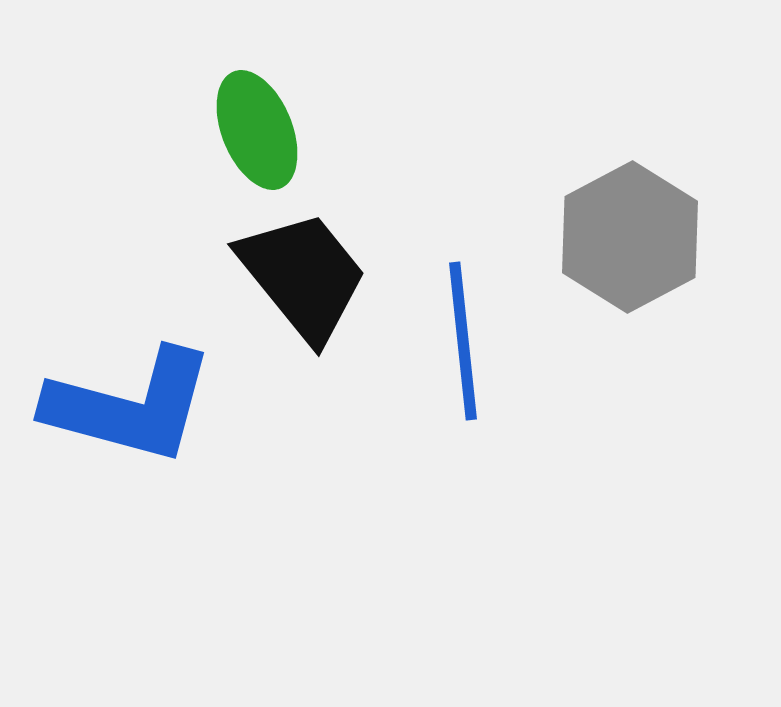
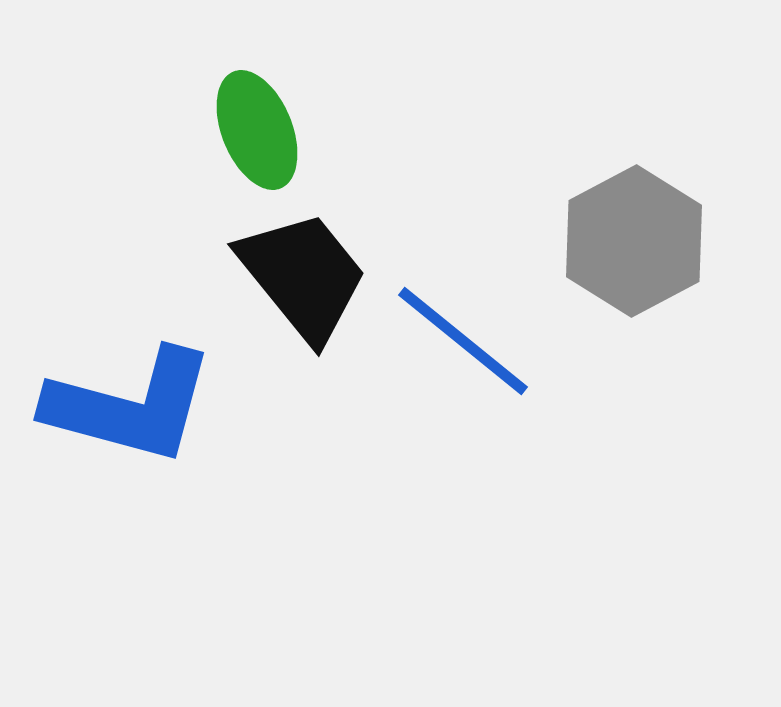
gray hexagon: moved 4 px right, 4 px down
blue line: rotated 45 degrees counterclockwise
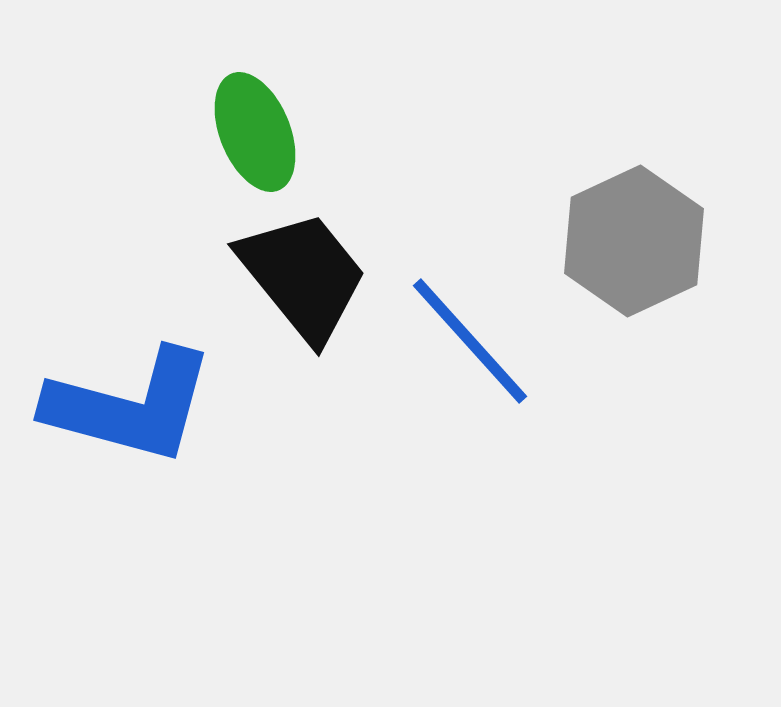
green ellipse: moved 2 px left, 2 px down
gray hexagon: rotated 3 degrees clockwise
blue line: moved 7 px right; rotated 9 degrees clockwise
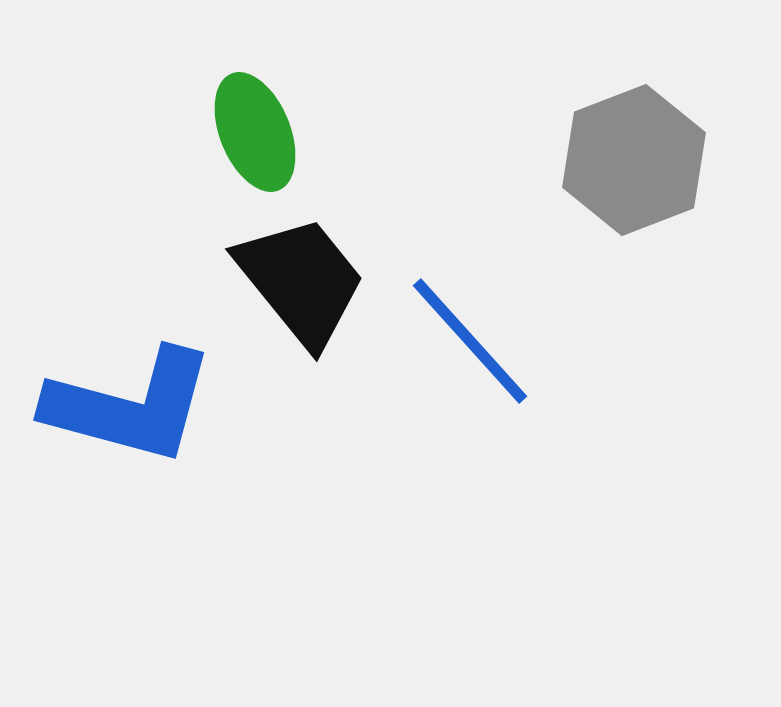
gray hexagon: moved 81 px up; rotated 4 degrees clockwise
black trapezoid: moved 2 px left, 5 px down
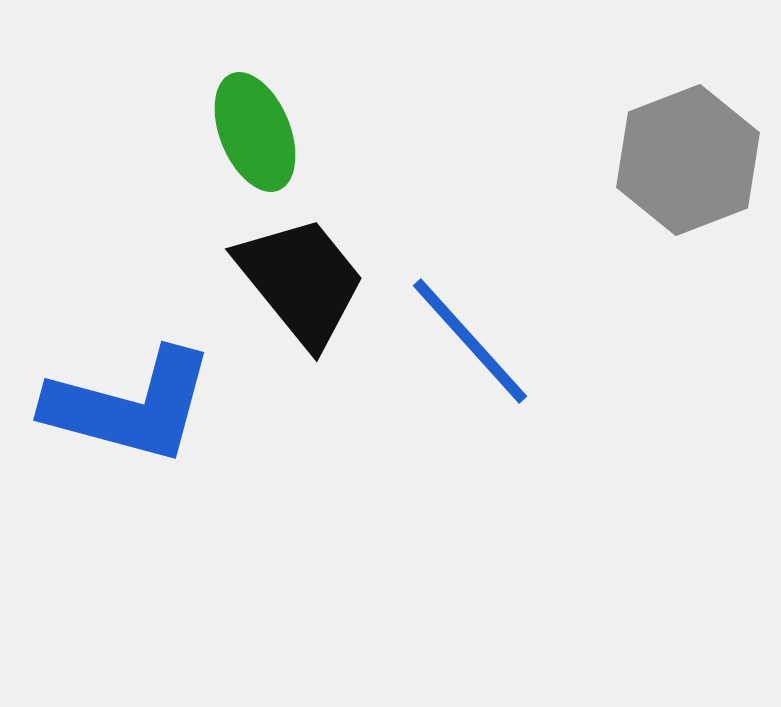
gray hexagon: moved 54 px right
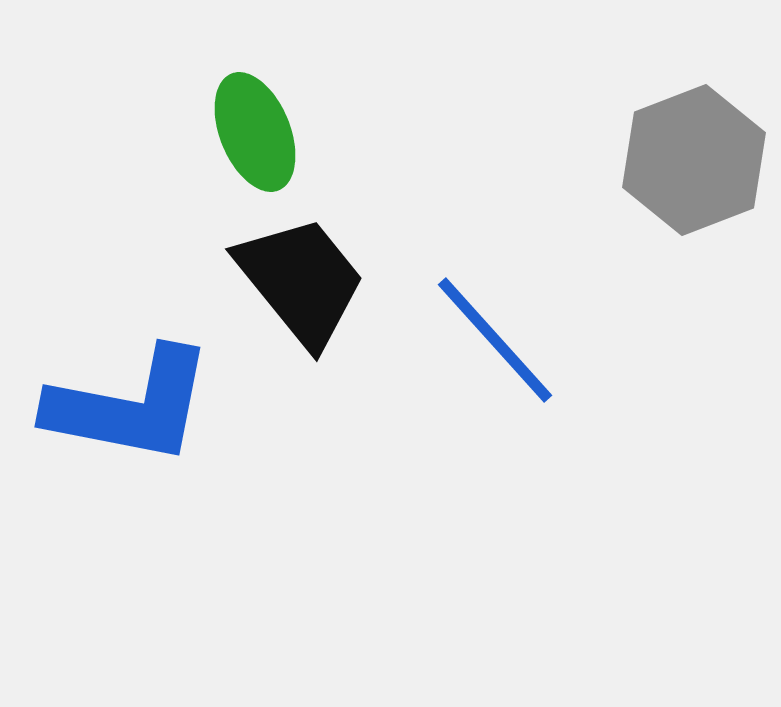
gray hexagon: moved 6 px right
blue line: moved 25 px right, 1 px up
blue L-shape: rotated 4 degrees counterclockwise
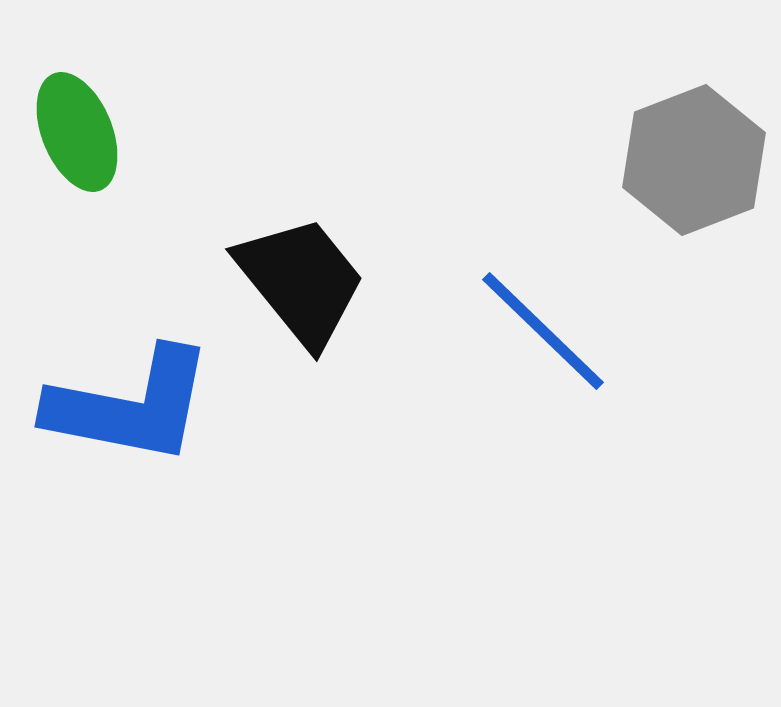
green ellipse: moved 178 px left
blue line: moved 48 px right, 9 px up; rotated 4 degrees counterclockwise
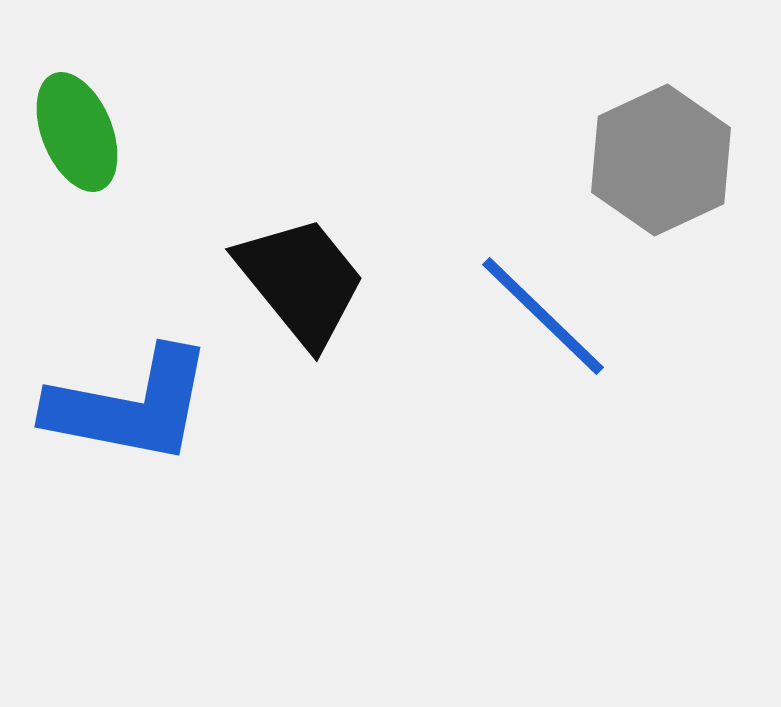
gray hexagon: moved 33 px left; rotated 4 degrees counterclockwise
blue line: moved 15 px up
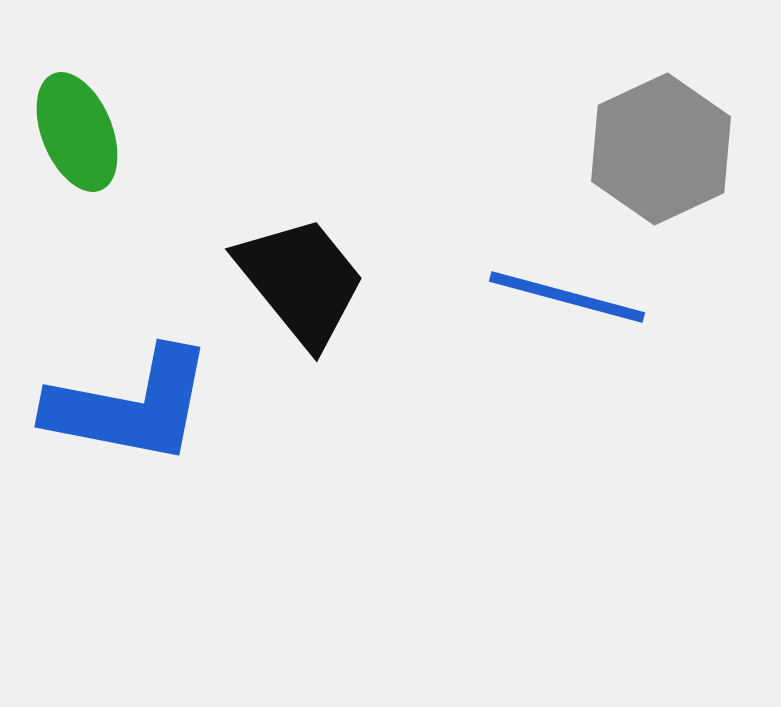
gray hexagon: moved 11 px up
blue line: moved 24 px right, 19 px up; rotated 29 degrees counterclockwise
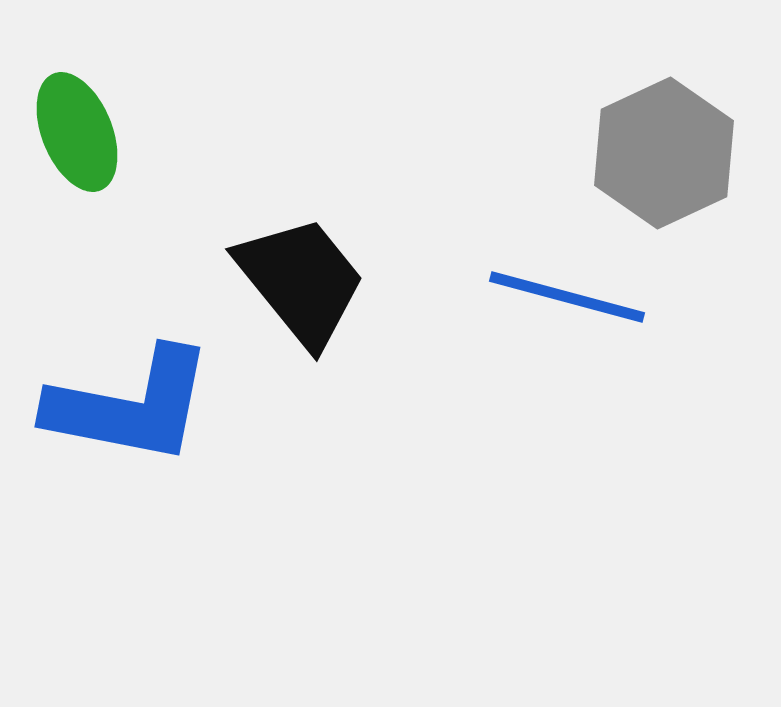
gray hexagon: moved 3 px right, 4 px down
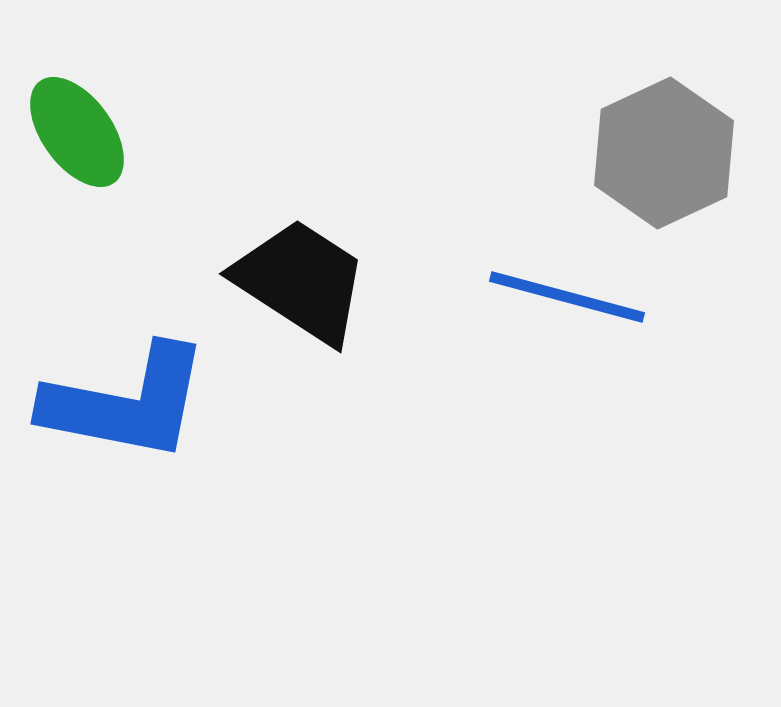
green ellipse: rotated 14 degrees counterclockwise
black trapezoid: rotated 18 degrees counterclockwise
blue L-shape: moved 4 px left, 3 px up
